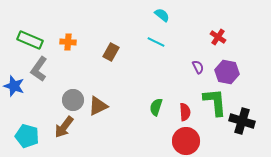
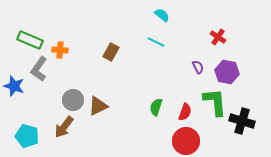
orange cross: moved 8 px left, 8 px down
red semicircle: rotated 24 degrees clockwise
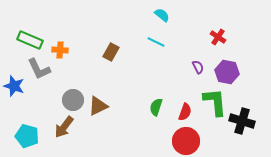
gray L-shape: rotated 60 degrees counterclockwise
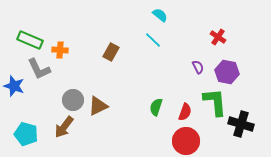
cyan semicircle: moved 2 px left
cyan line: moved 3 px left, 2 px up; rotated 18 degrees clockwise
black cross: moved 1 px left, 3 px down
cyan pentagon: moved 1 px left, 2 px up
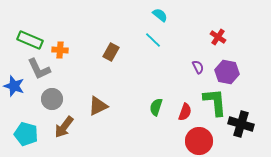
gray circle: moved 21 px left, 1 px up
red circle: moved 13 px right
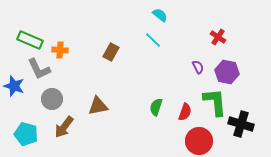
brown triangle: rotated 15 degrees clockwise
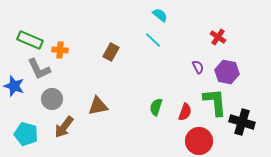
black cross: moved 1 px right, 2 px up
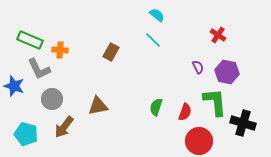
cyan semicircle: moved 3 px left
red cross: moved 2 px up
black cross: moved 1 px right, 1 px down
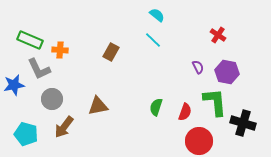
blue star: moved 1 px up; rotated 30 degrees counterclockwise
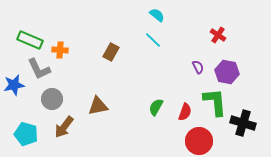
green semicircle: rotated 12 degrees clockwise
